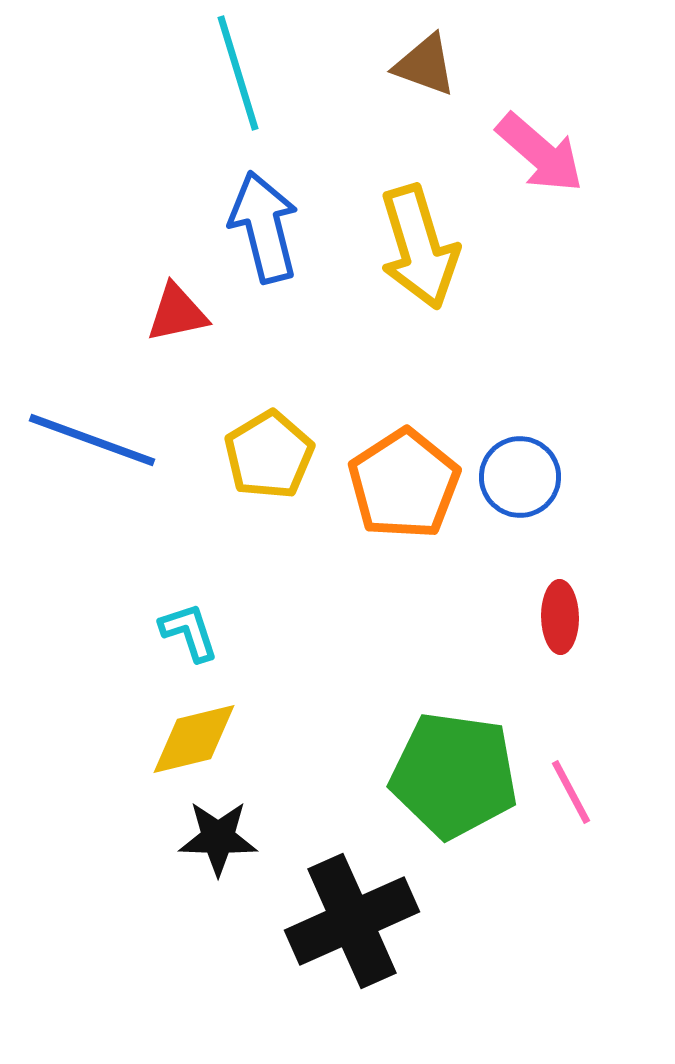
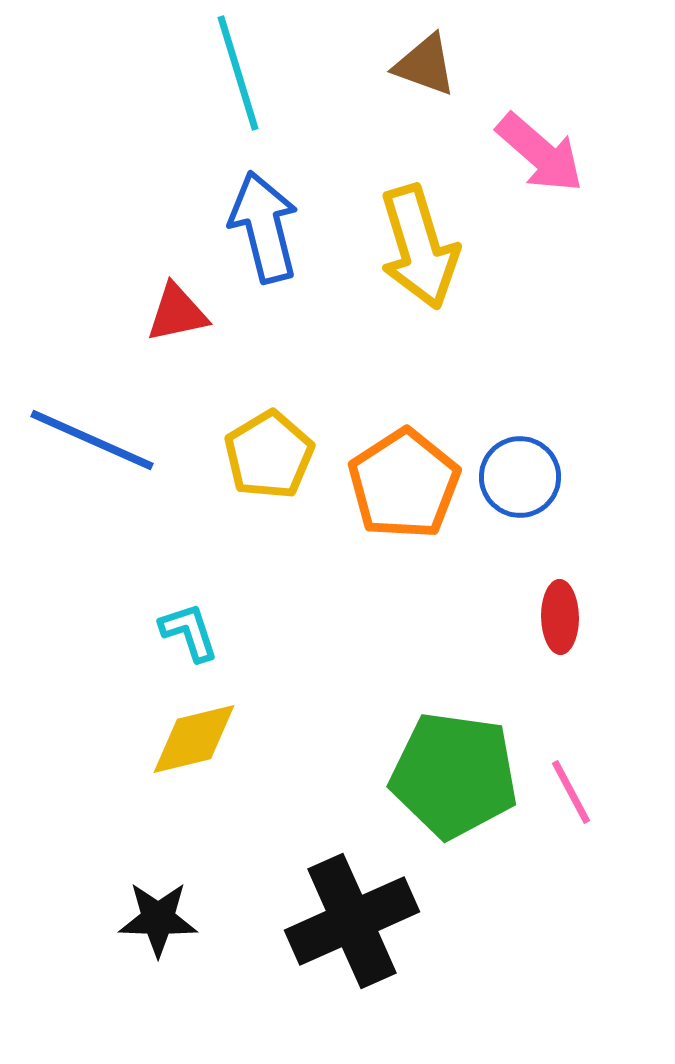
blue line: rotated 4 degrees clockwise
black star: moved 60 px left, 81 px down
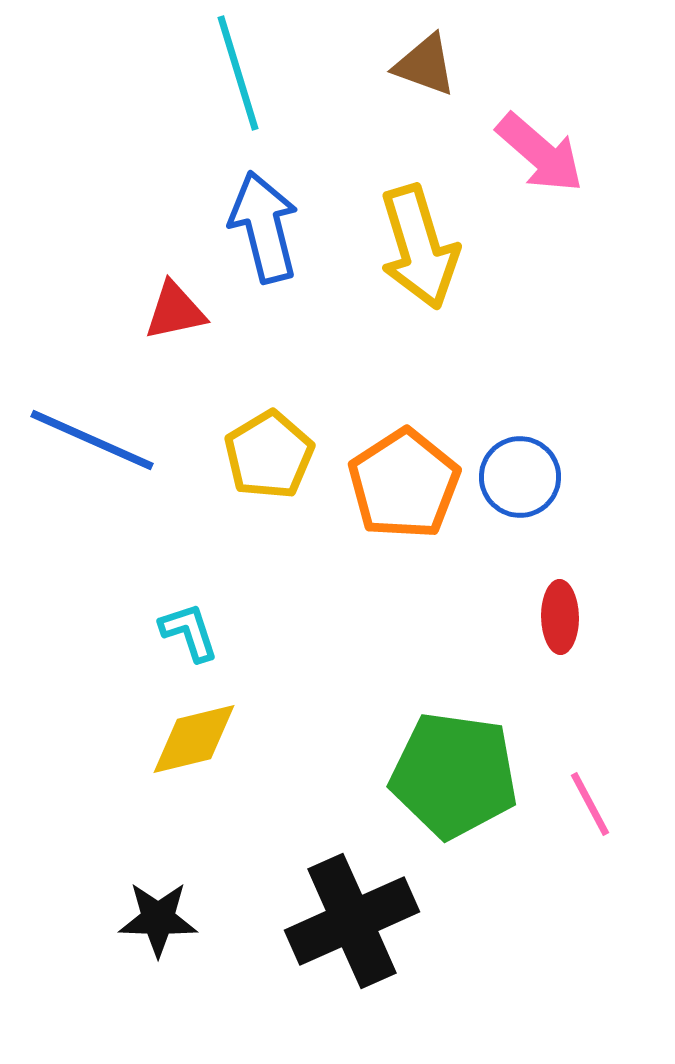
red triangle: moved 2 px left, 2 px up
pink line: moved 19 px right, 12 px down
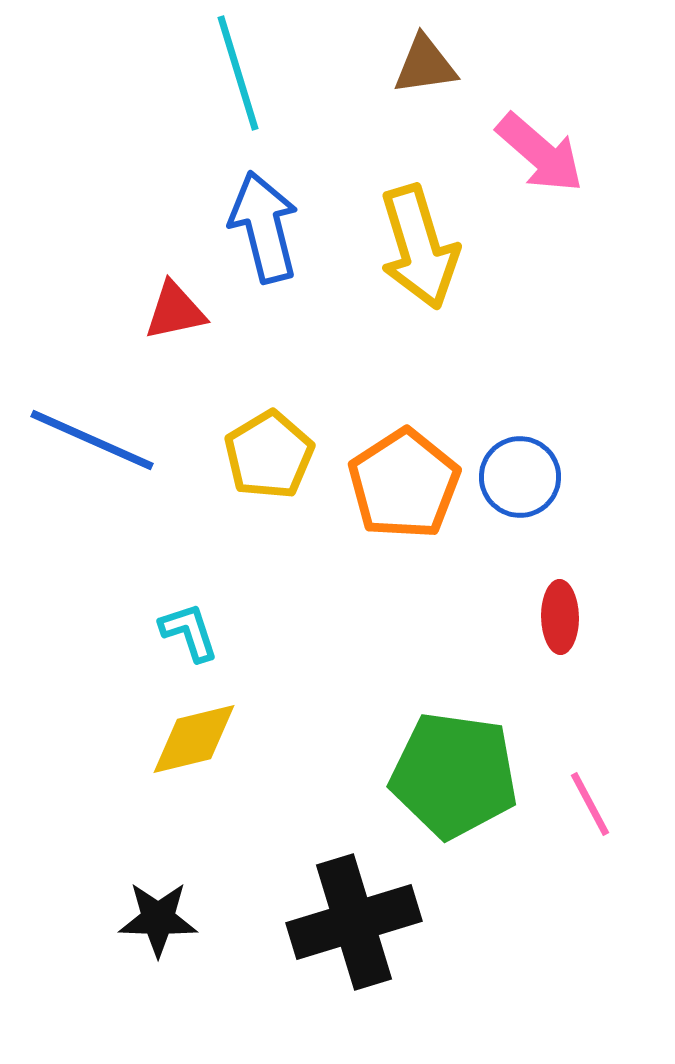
brown triangle: rotated 28 degrees counterclockwise
black cross: moved 2 px right, 1 px down; rotated 7 degrees clockwise
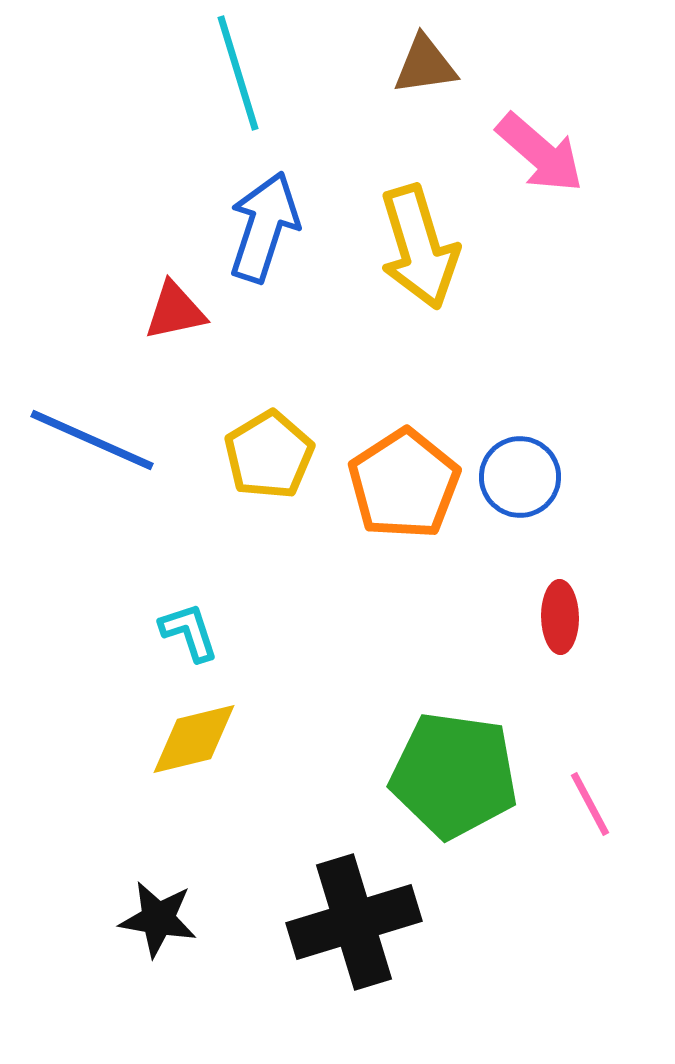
blue arrow: rotated 32 degrees clockwise
black star: rotated 8 degrees clockwise
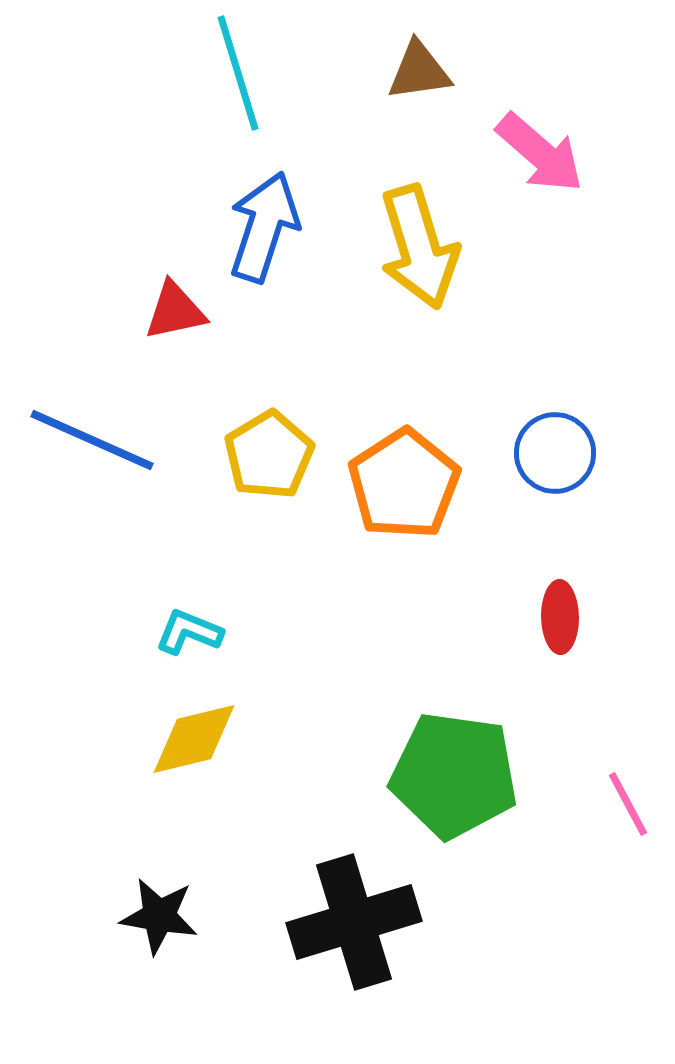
brown triangle: moved 6 px left, 6 px down
blue circle: moved 35 px right, 24 px up
cyan L-shape: rotated 50 degrees counterclockwise
pink line: moved 38 px right
black star: moved 1 px right, 3 px up
